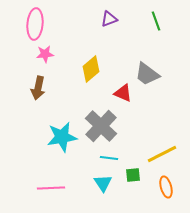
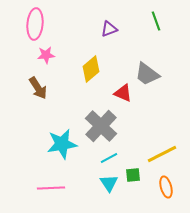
purple triangle: moved 10 px down
pink star: moved 1 px right, 1 px down
brown arrow: rotated 45 degrees counterclockwise
cyan star: moved 7 px down
cyan line: rotated 36 degrees counterclockwise
cyan triangle: moved 6 px right
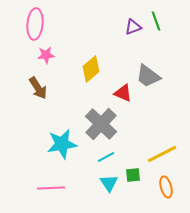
purple triangle: moved 24 px right, 2 px up
gray trapezoid: moved 1 px right, 2 px down
gray cross: moved 2 px up
cyan line: moved 3 px left, 1 px up
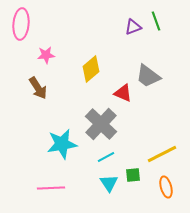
pink ellipse: moved 14 px left
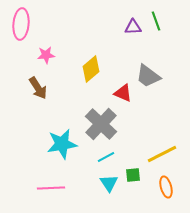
purple triangle: rotated 18 degrees clockwise
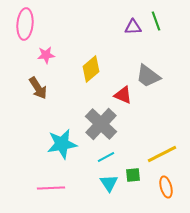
pink ellipse: moved 4 px right
red triangle: moved 2 px down
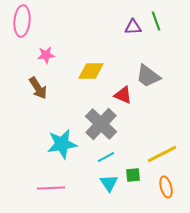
pink ellipse: moved 3 px left, 3 px up
yellow diamond: moved 2 px down; rotated 40 degrees clockwise
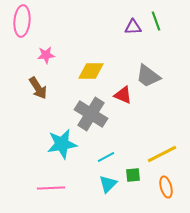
gray cross: moved 10 px left, 10 px up; rotated 12 degrees counterclockwise
cyan triangle: moved 1 px left, 1 px down; rotated 18 degrees clockwise
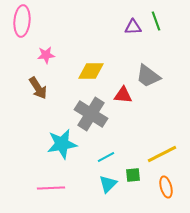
red triangle: rotated 18 degrees counterclockwise
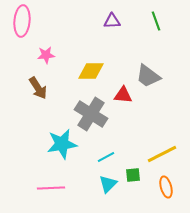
purple triangle: moved 21 px left, 6 px up
